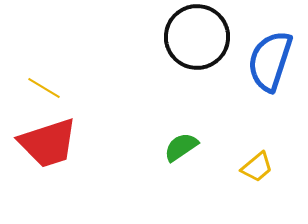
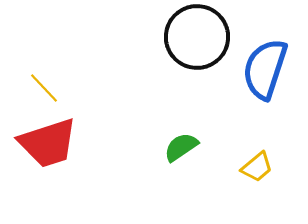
blue semicircle: moved 5 px left, 8 px down
yellow line: rotated 16 degrees clockwise
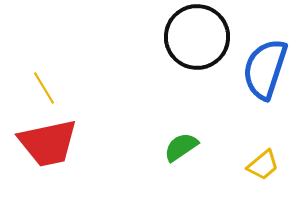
yellow line: rotated 12 degrees clockwise
red trapezoid: rotated 6 degrees clockwise
yellow trapezoid: moved 6 px right, 2 px up
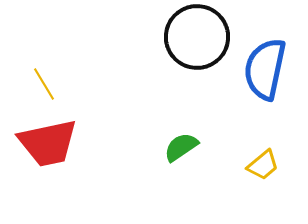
blue semicircle: rotated 6 degrees counterclockwise
yellow line: moved 4 px up
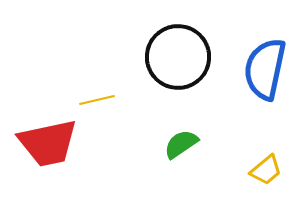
black circle: moved 19 px left, 20 px down
yellow line: moved 53 px right, 16 px down; rotated 72 degrees counterclockwise
green semicircle: moved 3 px up
yellow trapezoid: moved 3 px right, 5 px down
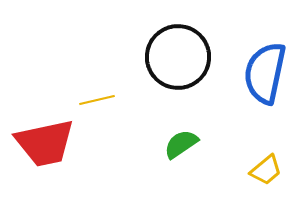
blue semicircle: moved 4 px down
red trapezoid: moved 3 px left
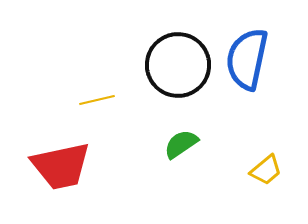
black circle: moved 8 px down
blue semicircle: moved 18 px left, 14 px up
red trapezoid: moved 16 px right, 23 px down
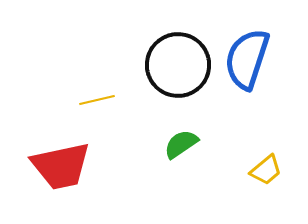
blue semicircle: rotated 6 degrees clockwise
